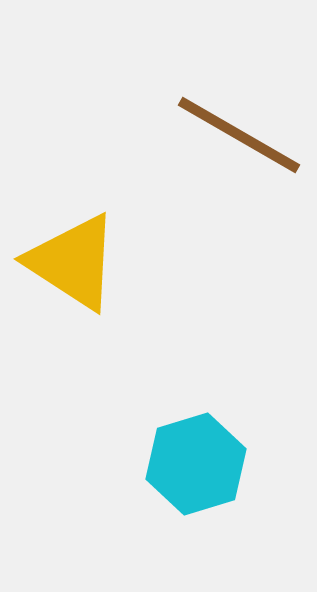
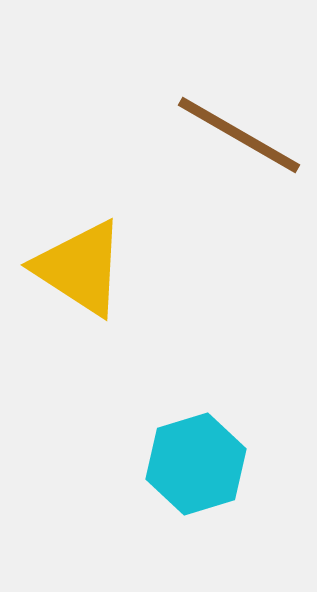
yellow triangle: moved 7 px right, 6 px down
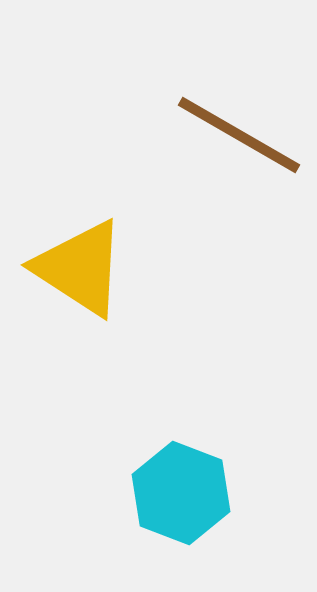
cyan hexagon: moved 15 px left, 29 px down; rotated 22 degrees counterclockwise
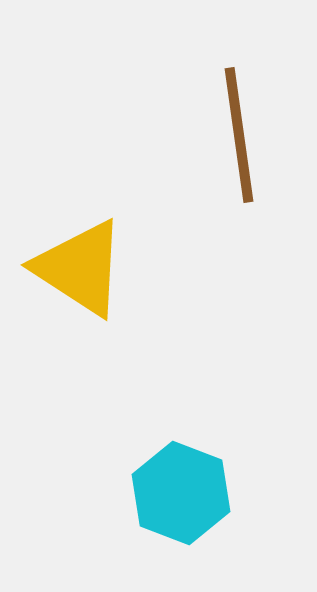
brown line: rotated 52 degrees clockwise
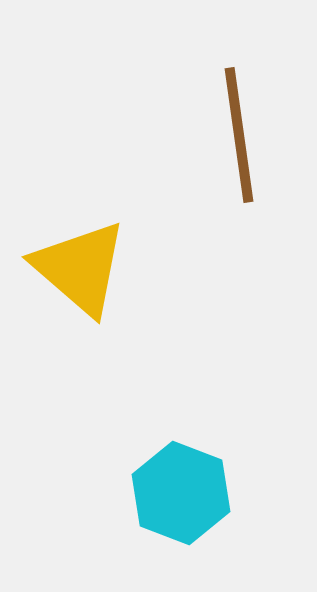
yellow triangle: rotated 8 degrees clockwise
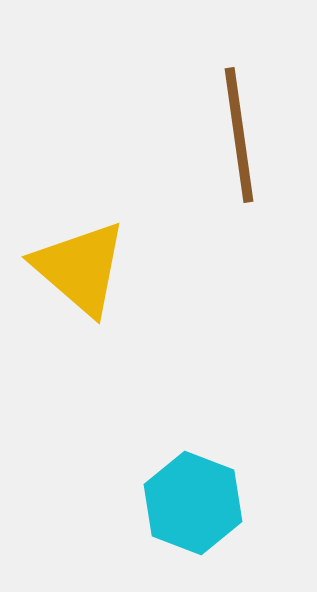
cyan hexagon: moved 12 px right, 10 px down
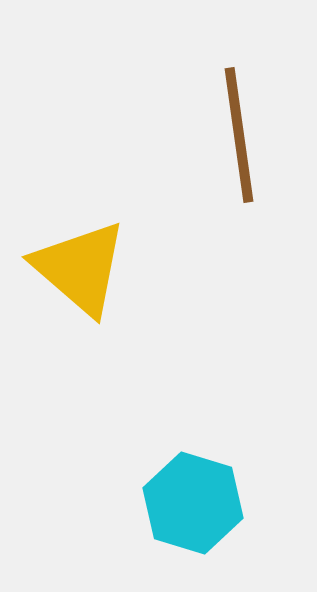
cyan hexagon: rotated 4 degrees counterclockwise
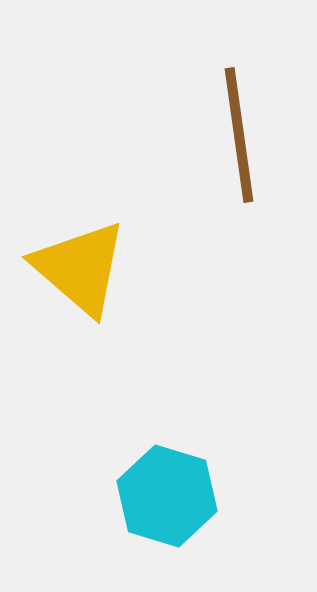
cyan hexagon: moved 26 px left, 7 px up
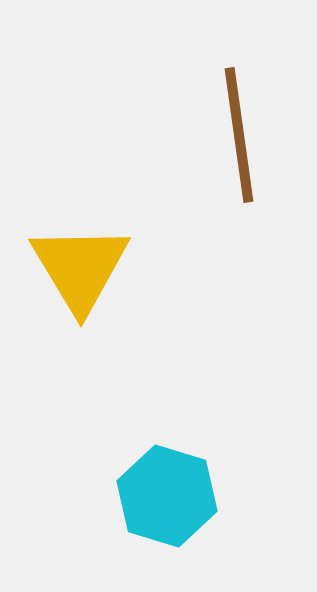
yellow triangle: rotated 18 degrees clockwise
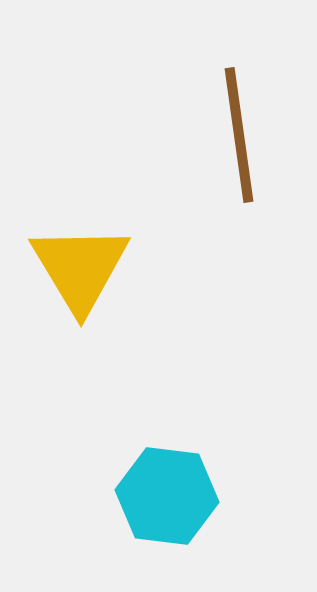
cyan hexagon: rotated 10 degrees counterclockwise
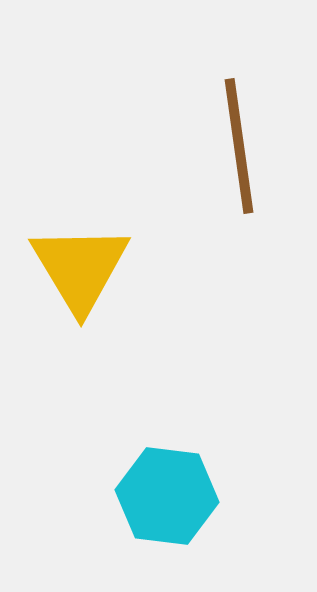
brown line: moved 11 px down
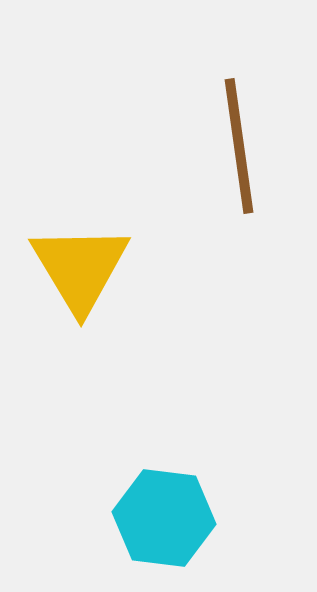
cyan hexagon: moved 3 px left, 22 px down
